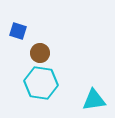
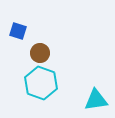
cyan hexagon: rotated 12 degrees clockwise
cyan triangle: moved 2 px right
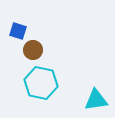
brown circle: moved 7 px left, 3 px up
cyan hexagon: rotated 8 degrees counterclockwise
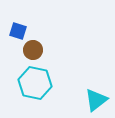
cyan hexagon: moved 6 px left
cyan triangle: rotated 30 degrees counterclockwise
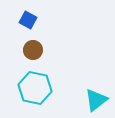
blue square: moved 10 px right, 11 px up; rotated 12 degrees clockwise
cyan hexagon: moved 5 px down
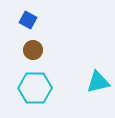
cyan hexagon: rotated 12 degrees counterclockwise
cyan triangle: moved 2 px right, 18 px up; rotated 25 degrees clockwise
